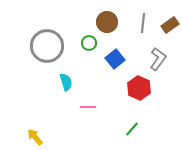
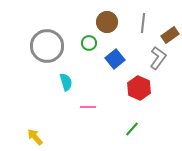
brown rectangle: moved 10 px down
gray L-shape: moved 1 px up
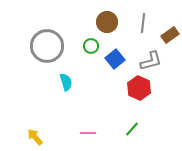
green circle: moved 2 px right, 3 px down
gray L-shape: moved 7 px left, 3 px down; rotated 40 degrees clockwise
pink line: moved 26 px down
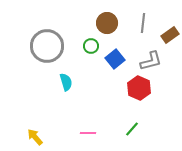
brown circle: moved 1 px down
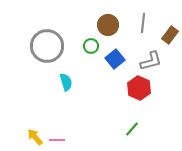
brown circle: moved 1 px right, 2 px down
brown rectangle: rotated 18 degrees counterclockwise
pink line: moved 31 px left, 7 px down
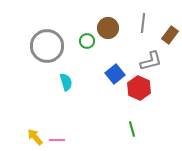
brown circle: moved 3 px down
green circle: moved 4 px left, 5 px up
blue square: moved 15 px down
green line: rotated 56 degrees counterclockwise
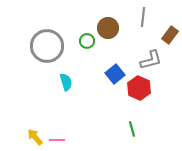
gray line: moved 6 px up
gray L-shape: moved 1 px up
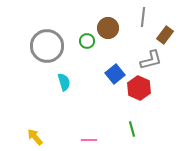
brown rectangle: moved 5 px left
cyan semicircle: moved 2 px left
pink line: moved 32 px right
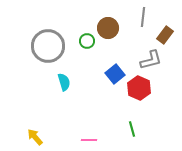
gray circle: moved 1 px right
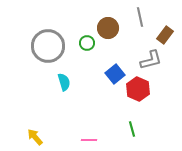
gray line: moved 3 px left; rotated 18 degrees counterclockwise
green circle: moved 2 px down
red hexagon: moved 1 px left, 1 px down
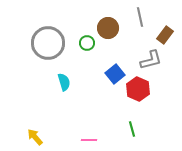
gray circle: moved 3 px up
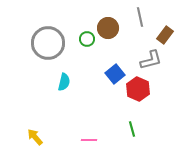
green circle: moved 4 px up
cyan semicircle: rotated 30 degrees clockwise
